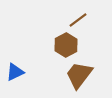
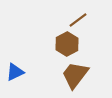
brown hexagon: moved 1 px right, 1 px up
brown trapezoid: moved 4 px left
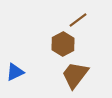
brown hexagon: moved 4 px left
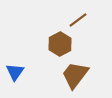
brown hexagon: moved 3 px left
blue triangle: rotated 30 degrees counterclockwise
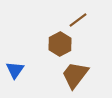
blue triangle: moved 2 px up
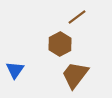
brown line: moved 1 px left, 3 px up
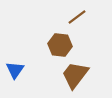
brown hexagon: moved 1 px down; rotated 25 degrees counterclockwise
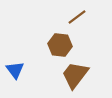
blue triangle: rotated 12 degrees counterclockwise
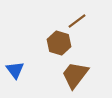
brown line: moved 4 px down
brown hexagon: moved 1 px left, 2 px up; rotated 10 degrees clockwise
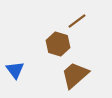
brown hexagon: moved 1 px left, 1 px down
brown trapezoid: rotated 12 degrees clockwise
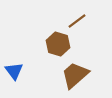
blue triangle: moved 1 px left, 1 px down
